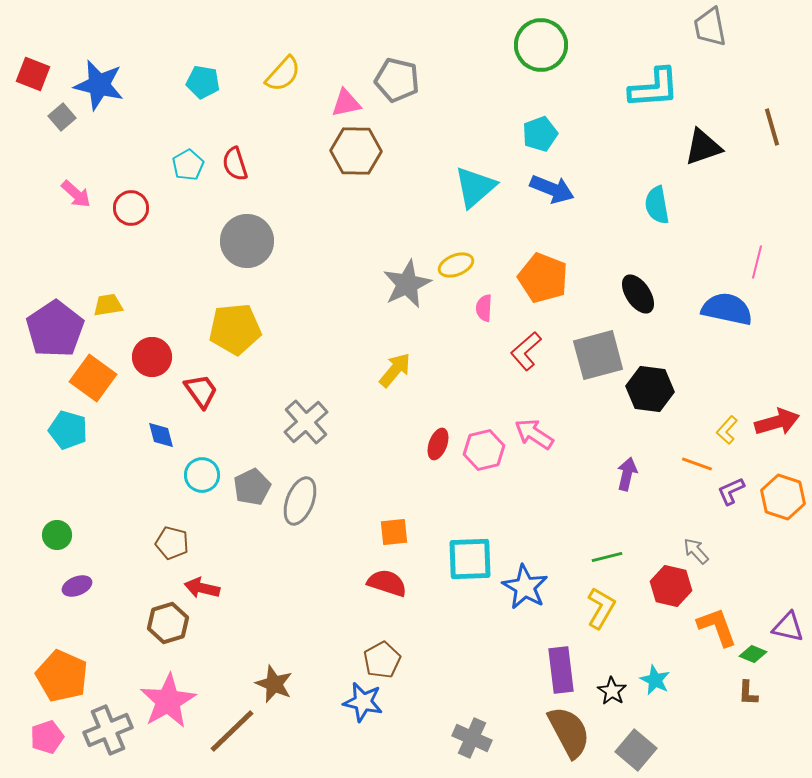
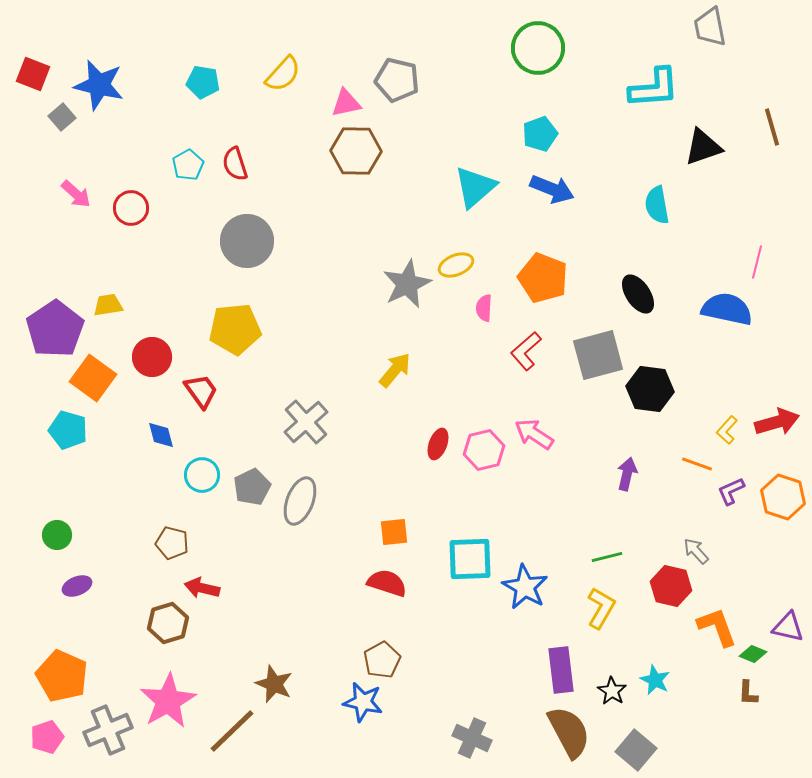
green circle at (541, 45): moved 3 px left, 3 px down
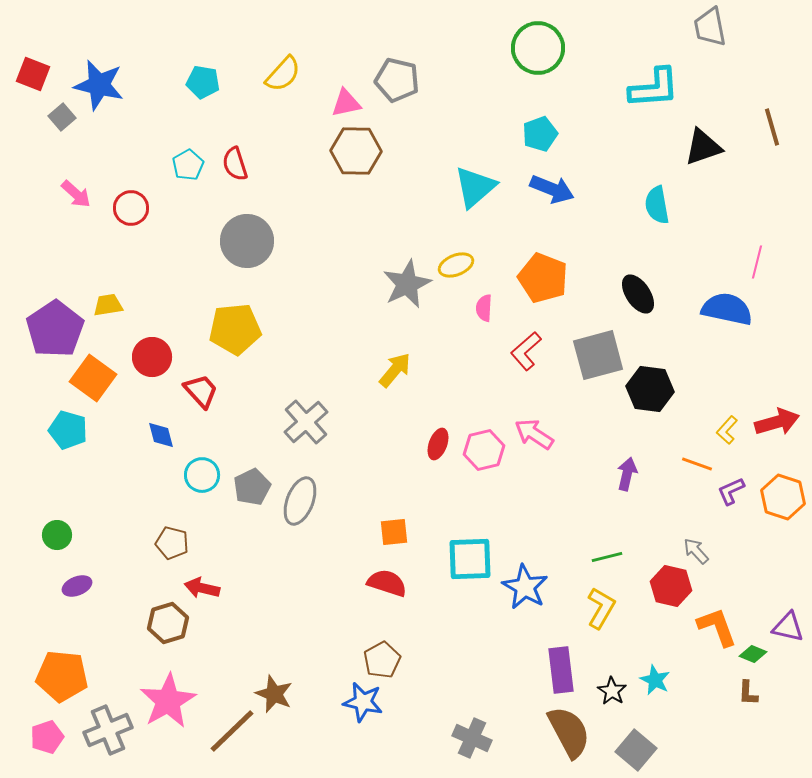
red trapezoid at (201, 391): rotated 6 degrees counterclockwise
orange pentagon at (62, 676): rotated 18 degrees counterclockwise
brown star at (274, 684): moved 10 px down
